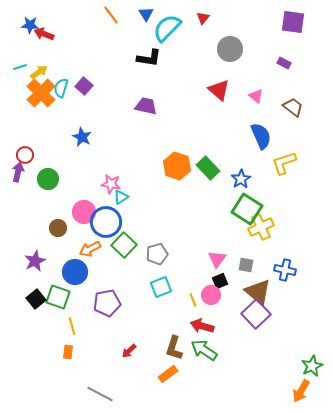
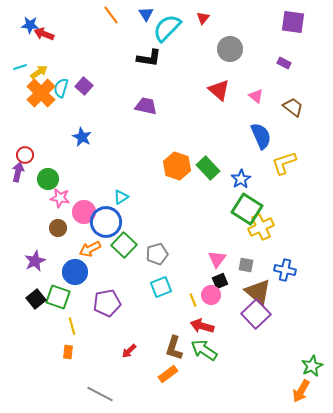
pink star at (111, 184): moved 51 px left, 14 px down
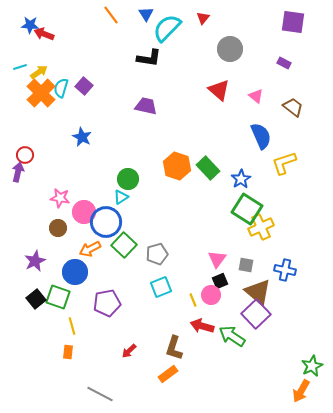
green circle at (48, 179): moved 80 px right
green arrow at (204, 350): moved 28 px right, 14 px up
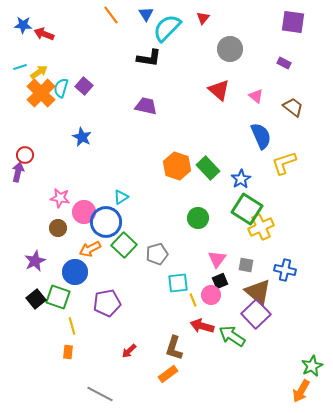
blue star at (30, 25): moved 7 px left
green circle at (128, 179): moved 70 px right, 39 px down
cyan square at (161, 287): moved 17 px right, 4 px up; rotated 15 degrees clockwise
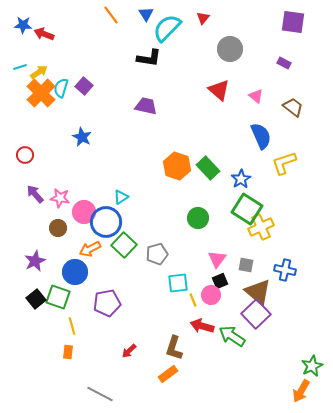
purple arrow at (18, 172): moved 17 px right, 22 px down; rotated 54 degrees counterclockwise
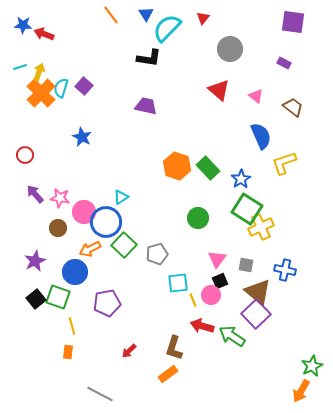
yellow arrow at (39, 72): rotated 36 degrees counterclockwise
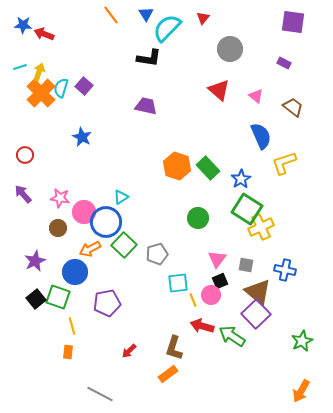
purple arrow at (35, 194): moved 12 px left
green star at (312, 366): moved 10 px left, 25 px up
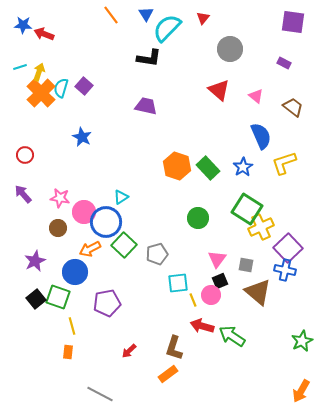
blue star at (241, 179): moved 2 px right, 12 px up
purple square at (256, 314): moved 32 px right, 66 px up
